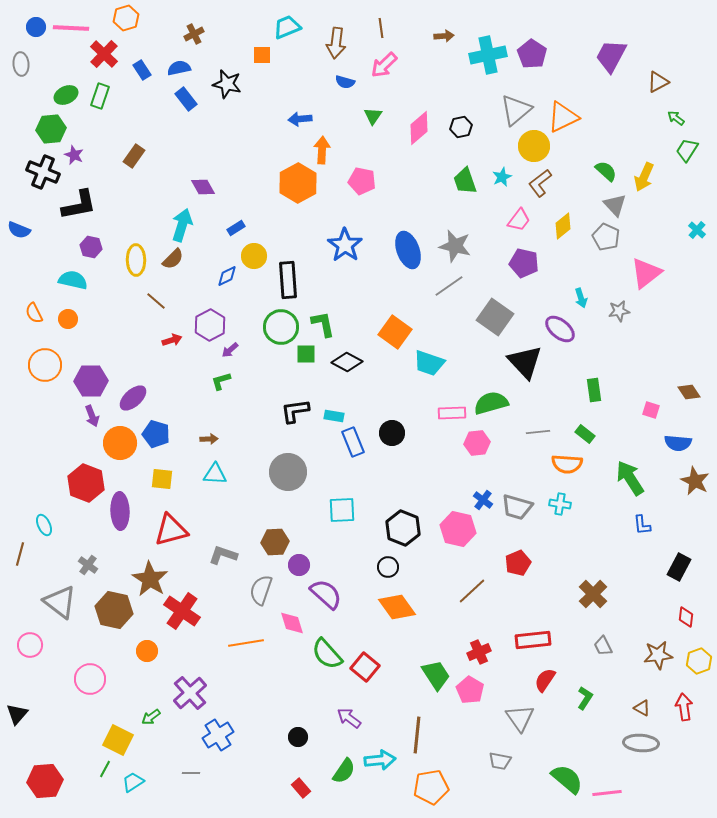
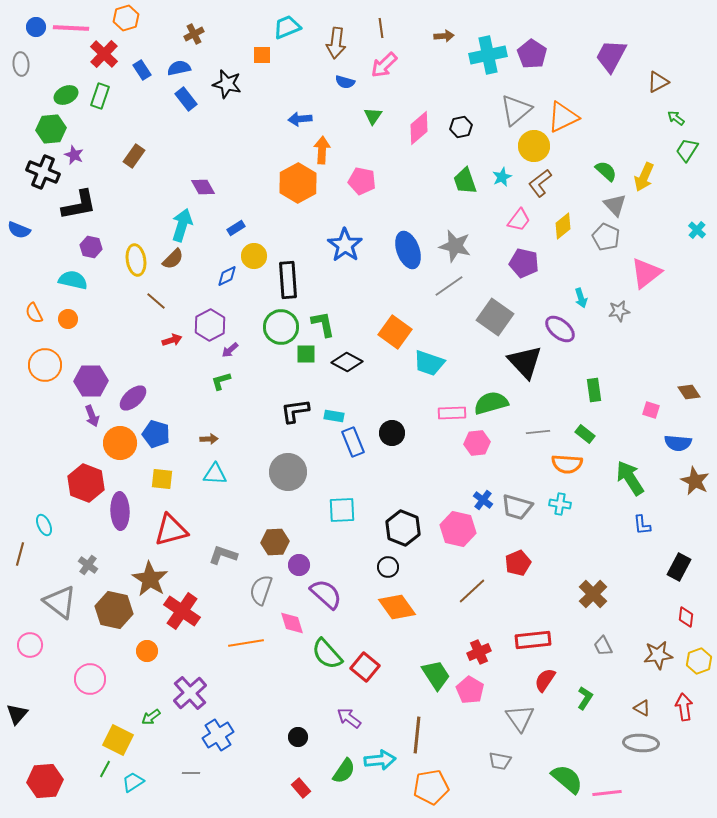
yellow ellipse at (136, 260): rotated 8 degrees counterclockwise
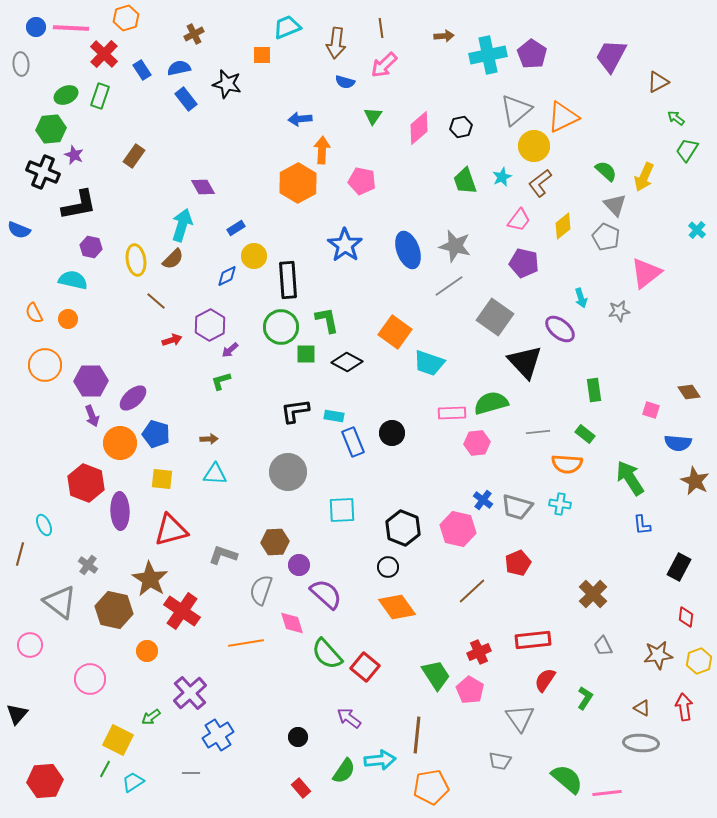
green L-shape at (323, 324): moved 4 px right, 4 px up
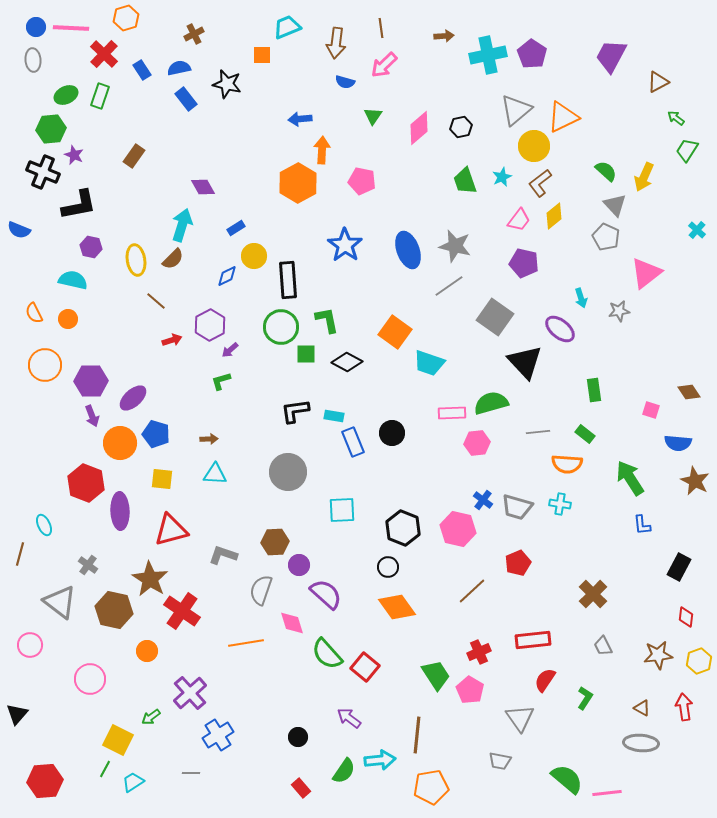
gray ellipse at (21, 64): moved 12 px right, 4 px up
yellow diamond at (563, 226): moved 9 px left, 10 px up
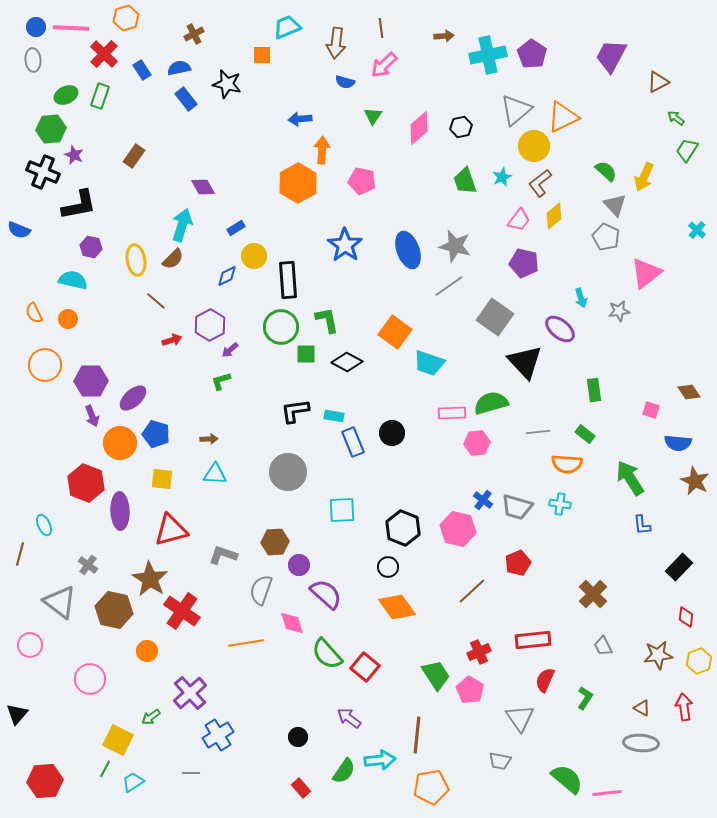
black rectangle at (679, 567): rotated 16 degrees clockwise
red semicircle at (545, 680): rotated 10 degrees counterclockwise
